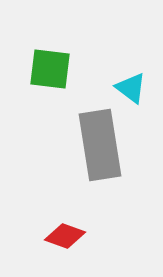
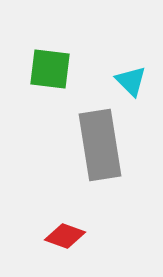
cyan triangle: moved 7 px up; rotated 8 degrees clockwise
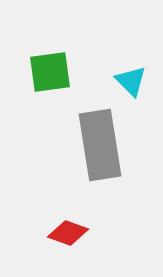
green square: moved 3 px down; rotated 15 degrees counterclockwise
red diamond: moved 3 px right, 3 px up
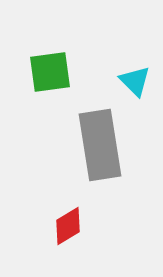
cyan triangle: moved 4 px right
red diamond: moved 7 px up; rotated 51 degrees counterclockwise
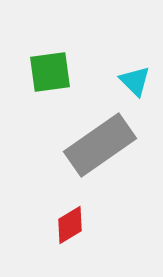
gray rectangle: rotated 64 degrees clockwise
red diamond: moved 2 px right, 1 px up
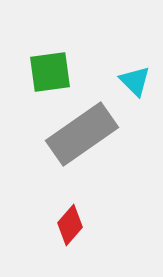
gray rectangle: moved 18 px left, 11 px up
red diamond: rotated 18 degrees counterclockwise
